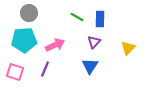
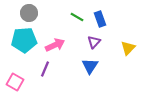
blue rectangle: rotated 21 degrees counterclockwise
pink square: moved 10 px down; rotated 12 degrees clockwise
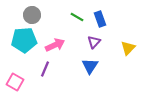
gray circle: moved 3 px right, 2 px down
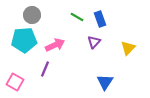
blue triangle: moved 15 px right, 16 px down
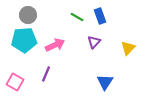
gray circle: moved 4 px left
blue rectangle: moved 3 px up
purple line: moved 1 px right, 5 px down
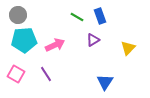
gray circle: moved 10 px left
purple triangle: moved 1 px left, 2 px up; rotated 16 degrees clockwise
purple line: rotated 56 degrees counterclockwise
pink square: moved 1 px right, 8 px up
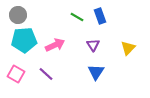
purple triangle: moved 5 px down; rotated 32 degrees counterclockwise
purple line: rotated 14 degrees counterclockwise
blue triangle: moved 9 px left, 10 px up
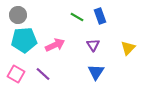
purple line: moved 3 px left
